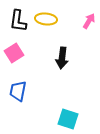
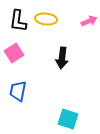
pink arrow: rotated 35 degrees clockwise
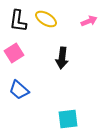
yellow ellipse: rotated 25 degrees clockwise
blue trapezoid: moved 1 px right, 1 px up; rotated 60 degrees counterclockwise
cyan square: rotated 25 degrees counterclockwise
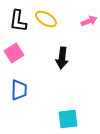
blue trapezoid: rotated 130 degrees counterclockwise
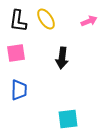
yellow ellipse: rotated 25 degrees clockwise
pink square: moved 2 px right; rotated 24 degrees clockwise
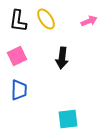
pink square: moved 1 px right, 3 px down; rotated 18 degrees counterclockwise
